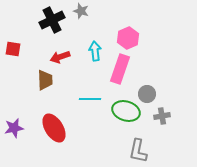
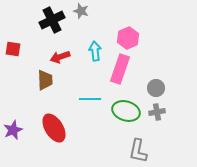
gray circle: moved 9 px right, 6 px up
gray cross: moved 5 px left, 4 px up
purple star: moved 1 px left, 2 px down; rotated 12 degrees counterclockwise
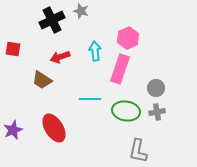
brown trapezoid: moved 3 px left; rotated 125 degrees clockwise
green ellipse: rotated 8 degrees counterclockwise
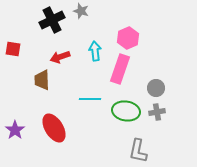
brown trapezoid: rotated 55 degrees clockwise
purple star: moved 2 px right; rotated 12 degrees counterclockwise
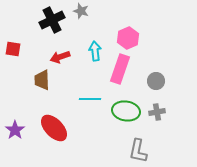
gray circle: moved 7 px up
red ellipse: rotated 12 degrees counterclockwise
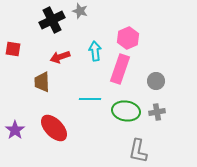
gray star: moved 1 px left
brown trapezoid: moved 2 px down
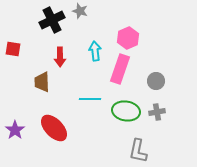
red arrow: rotated 72 degrees counterclockwise
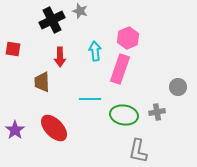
gray circle: moved 22 px right, 6 px down
green ellipse: moved 2 px left, 4 px down
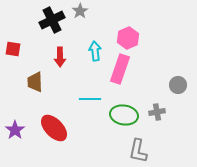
gray star: rotated 21 degrees clockwise
brown trapezoid: moved 7 px left
gray circle: moved 2 px up
